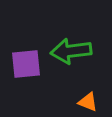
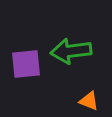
orange triangle: moved 1 px right, 1 px up
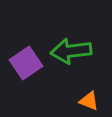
purple square: moved 1 px up; rotated 28 degrees counterclockwise
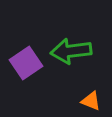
orange triangle: moved 2 px right
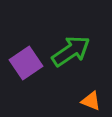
green arrow: rotated 153 degrees clockwise
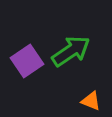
purple square: moved 1 px right, 2 px up
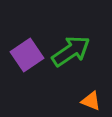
purple square: moved 6 px up
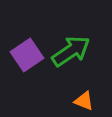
orange triangle: moved 7 px left
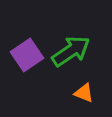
orange triangle: moved 8 px up
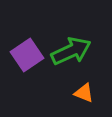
green arrow: rotated 9 degrees clockwise
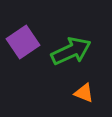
purple square: moved 4 px left, 13 px up
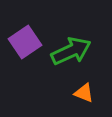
purple square: moved 2 px right
